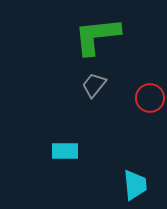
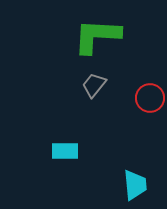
green L-shape: rotated 9 degrees clockwise
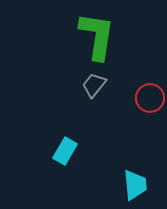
green L-shape: rotated 96 degrees clockwise
cyan rectangle: rotated 60 degrees counterclockwise
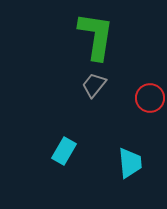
green L-shape: moved 1 px left
cyan rectangle: moved 1 px left
cyan trapezoid: moved 5 px left, 22 px up
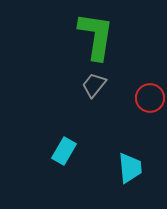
cyan trapezoid: moved 5 px down
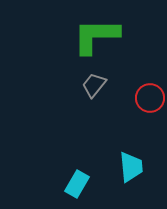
green L-shape: rotated 99 degrees counterclockwise
cyan rectangle: moved 13 px right, 33 px down
cyan trapezoid: moved 1 px right, 1 px up
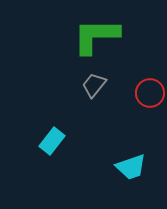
red circle: moved 5 px up
cyan trapezoid: rotated 76 degrees clockwise
cyan rectangle: moved 25 px left, 43 px up; rotated 8 degrees clockwise
